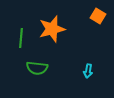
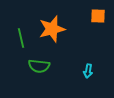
orange square: rotated 28 degrees counterclockwise
green line: rotated 18 degrees counterclockwise
green semicircle: moved 2 px right, 2 px up
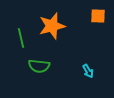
orange star: moved 3 px up
cyan arrow: rotated 40 degrees counterclockwise
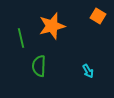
orange square: rotated 28 degrees clockwise
green semicircle: rotated 85 degrees clockwise
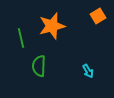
orange square: rotated 28 degrees clockwise
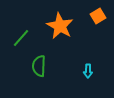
orange star: moved 8 px right; rotated 28 degrees counterclockwise
green line: rotated 54 degrees clockwise
cyan arrow: rotated 32 degrees clockwise
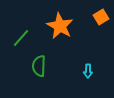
orange square: moved 3 px right, 1 px down
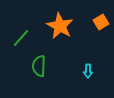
orange square: moved 5 px down
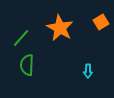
orange star: moved 2 px down
green semicircle: moved 12 px left, 1 px up
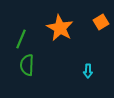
green line: moved 1 px down; rotated 18 degrees counterclockwise
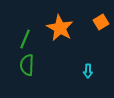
green line: moved 4 px right
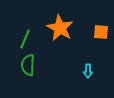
orange square: moved 10 px down; rotated 35 degrees clockwise
green semicircle: moved 1 px right
